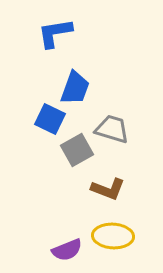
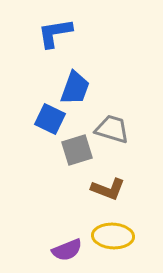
gray square: rotated 12 degrees clockwise
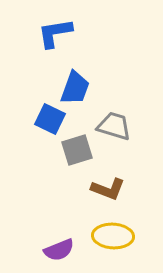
gray trapezoid: moved 2 px right, 3 px up
purple semicircle: moved 8 px left
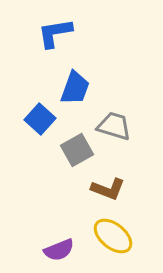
blue square: moved 10 px left; rotated 16 degrees clockwise
gray square: rotated 12 degrees counterclockwise
yellow ellipse: rotated 36 degrees clockwise
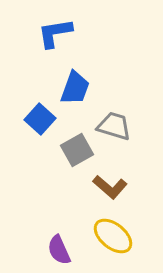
brown L-shape: moved 2 px right, 2 px up; rotated 20 degrees clockwise
purple semicircle: rotated 88 degrees clockwise
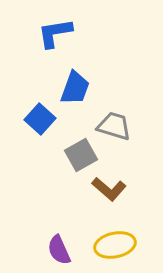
gray square: moved 4 px right, 5 px down
brown L-shape: moved 1 px left, 2 px down
yellow ellipse: moved 2 px right, 9 px down; rotated 51 degrees counterclockwise
